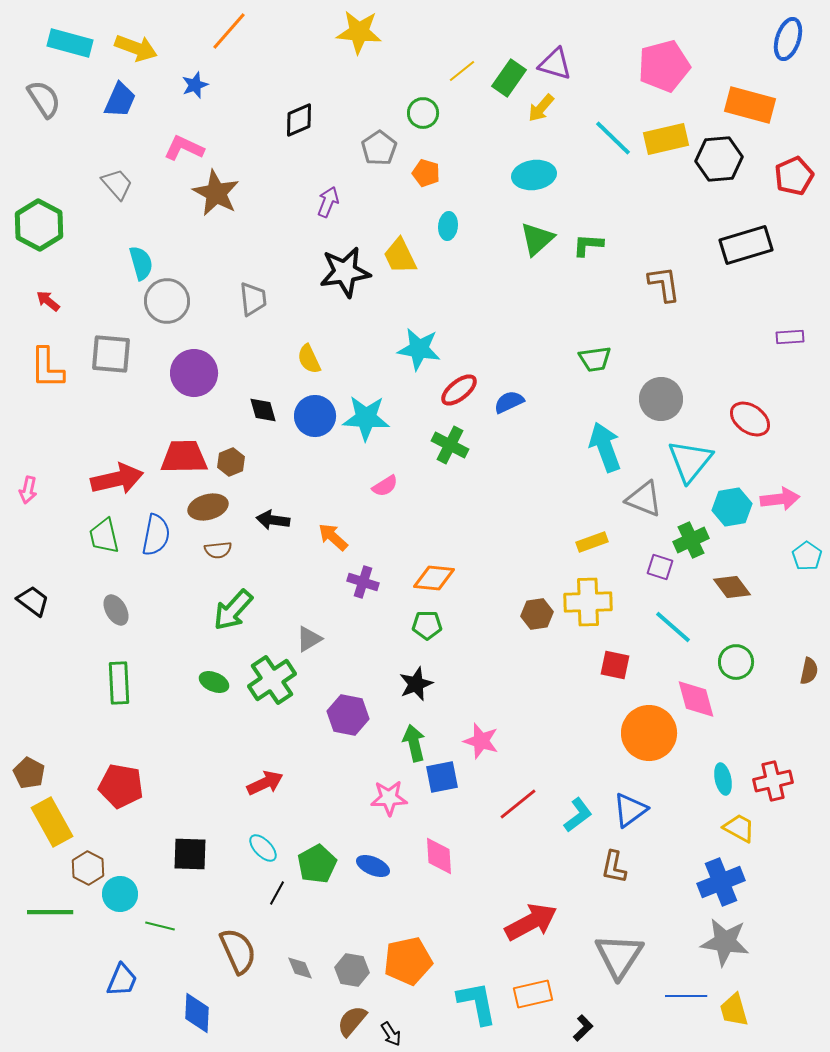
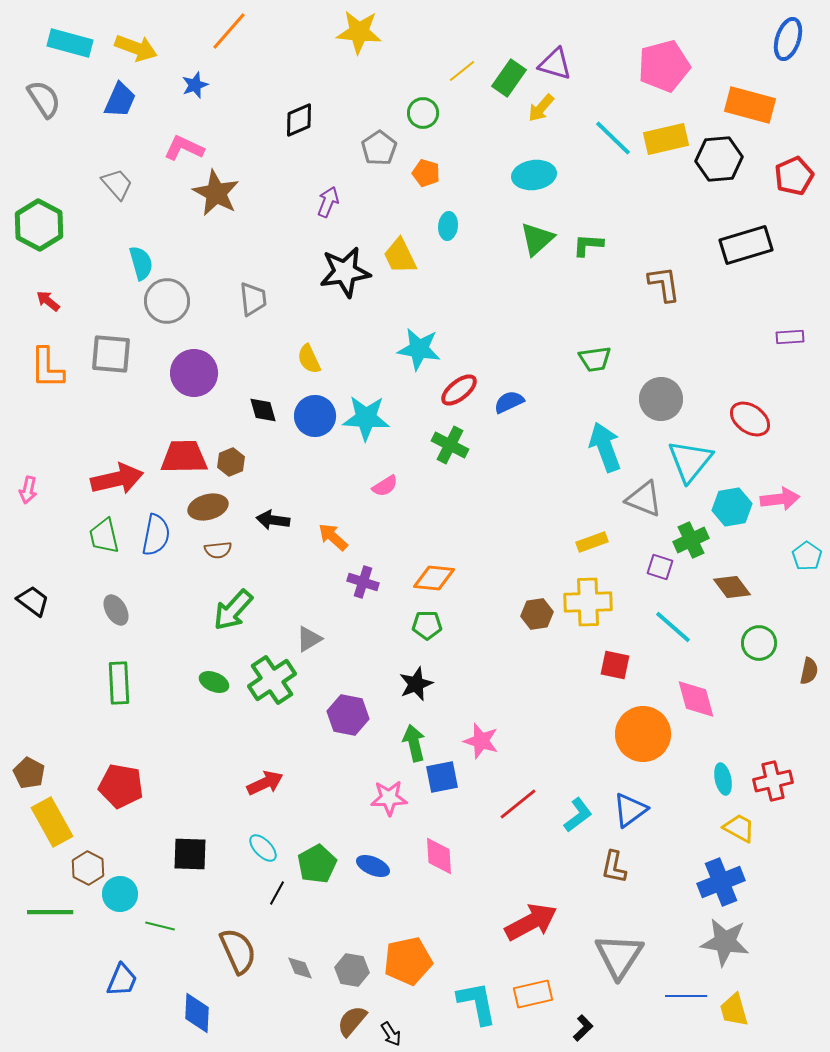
green circle at (736, 662): moved 23 px right, 19 px up
orange circle at (649, 733): moved 6 px left, 1 px down
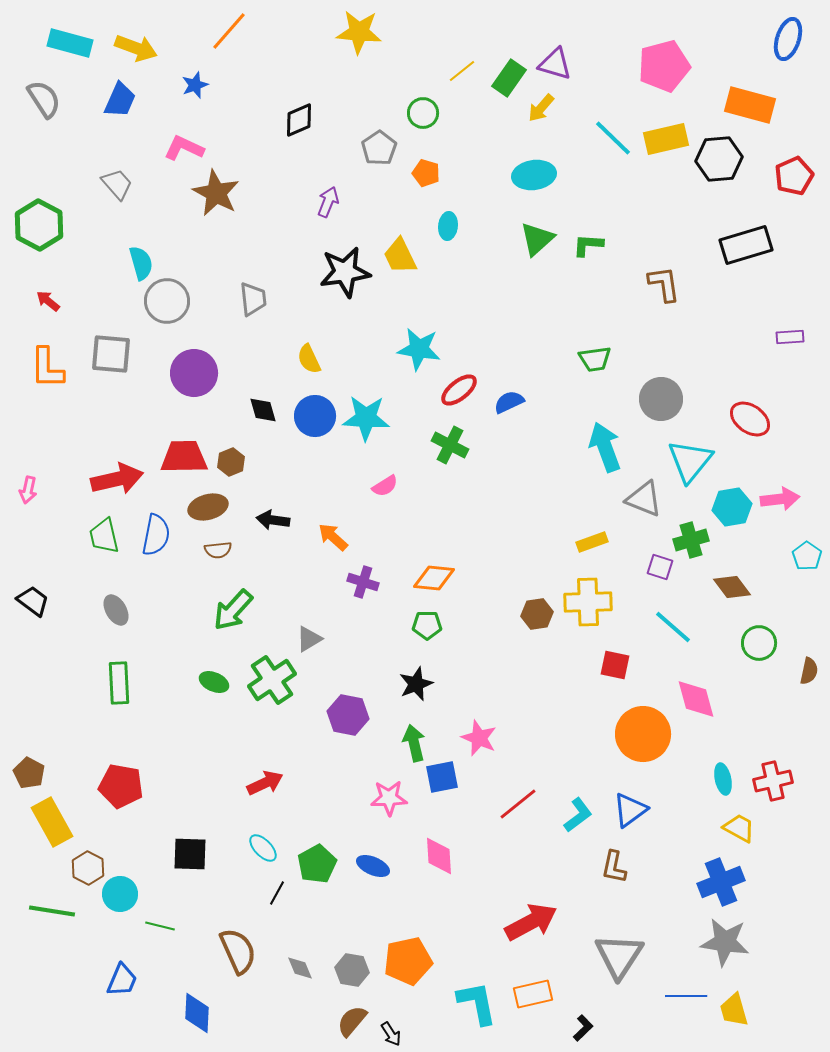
green cross at (691, 540): rotated 8 degrees clockwise
pink star at (481, 741): moved 2 px left, 3 px up; rotated 6 degrees clockwise
green line at (50, 912): moved 2 px right, 1 px up; rotated 9 degrees clockwise
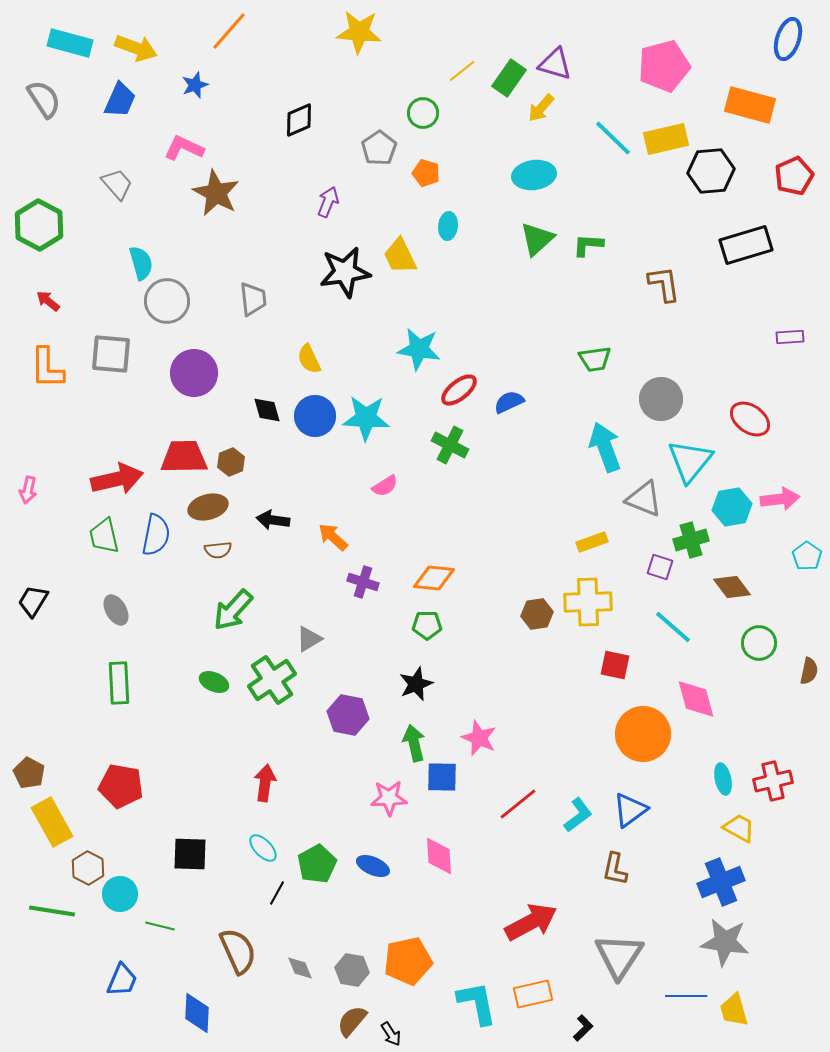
black hexagon at (719, 159): moved 8 px left, 12 px down
black diamond at (263, 410): moved 4 px right
black trapezoid at (33, 601): rotated 96 degrees counterclockwise
blue square at (442, 777): rotated 12 degrees clockwise
red arrow at (265, 783): rotated 57 degrees counterclockwise
brown L-shape at (614, 867): moved 1 px right, 2 px down
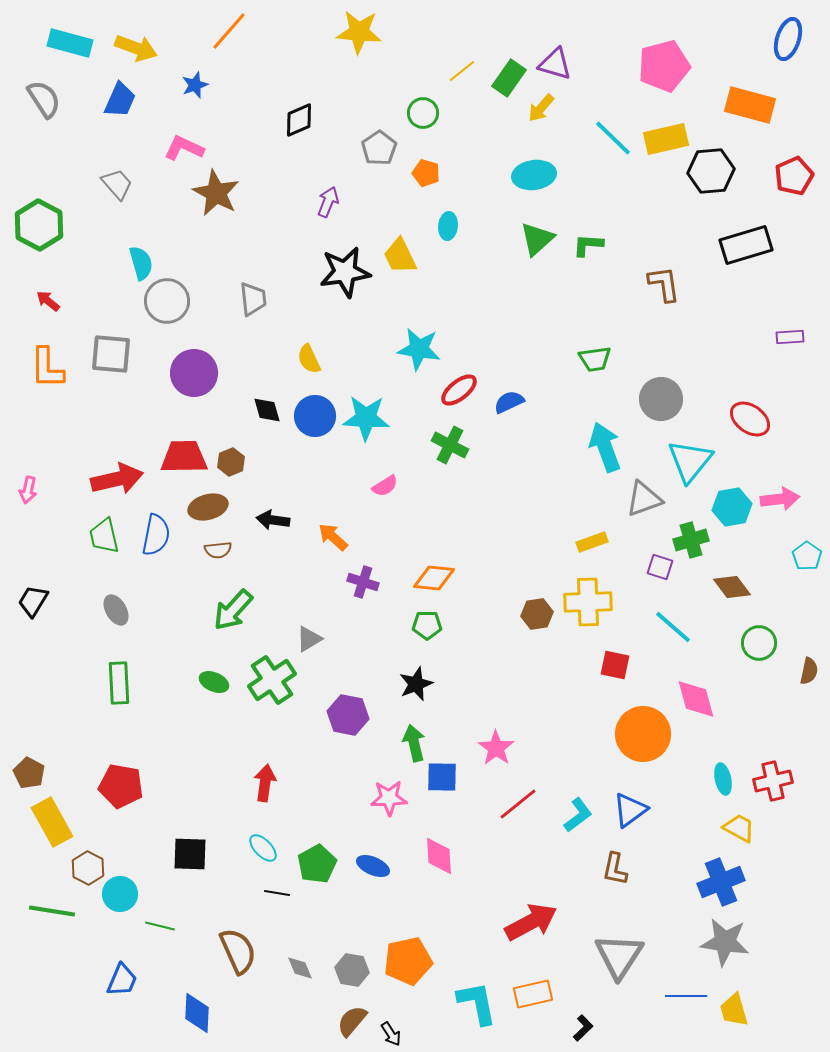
gray triangle at (644, 499): rotated 42 degrees counterclockwise
pink star at (479, 738): moved 17 px right, 10 px down; rotated 12 degrees clockwise
black line at (277, 893): rotated 70 degrees clockwise
